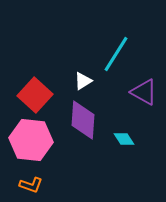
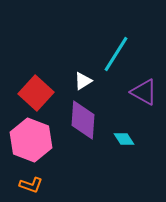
red square: moved 1 px right, 2 px up
pink hexagon: rotated 15 degrees clockwise
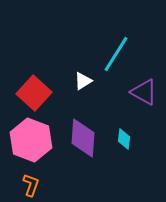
red square: moved 2 px left
purple diamond: moved 18 px down
cyan diamond: rotated 40 degrees clockwise
orange L-shape: rotated 90 degrees counterclockwise
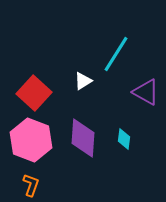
purple triangle: moved 2 px right
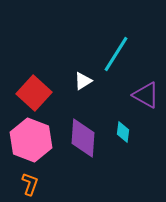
purple triangle: moved 3 px down
cyan diamond: moved 1 px left, 7 px up
orange L-shape: moved 1 px left, 1 px up
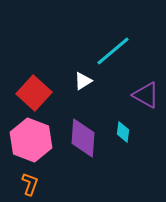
cyan line: moved 3 px left, 3 px up; rotated 18 degrees clockwise
